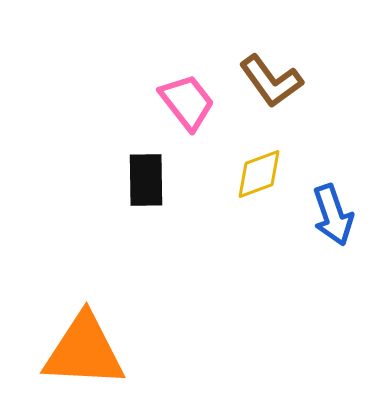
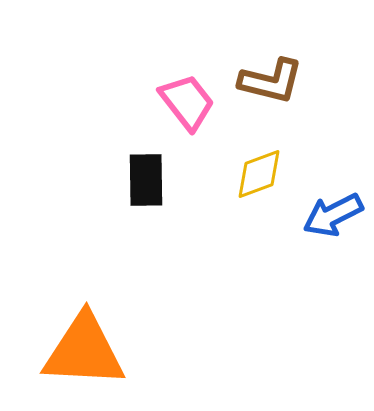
brown L-shape: rotated 40 degrees counterclockwise
blue arrow: rotated 82 degrees clockwise
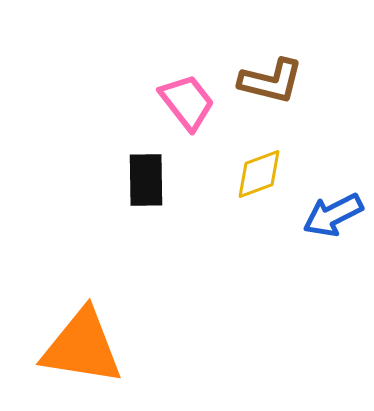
orange triangle: moved 2 px left, 4 px up; rotated 6 degrees clockwise
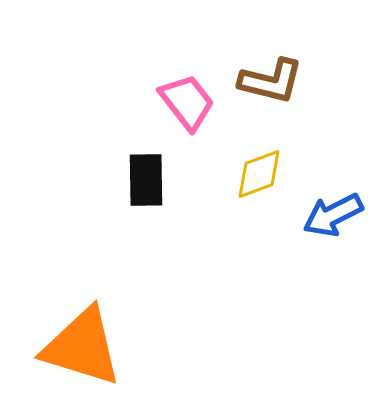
orange triangle: rotated 8 degrees clockwise
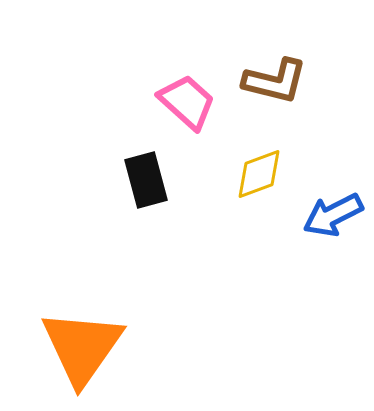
brown L-shape: moved 4 px right
pink trapezoid: rotated 10 degrees counterclockwise
black rectangle: rotated 14 degrees counterclockwise
orange triangle: rotated 48 degrees clockwise
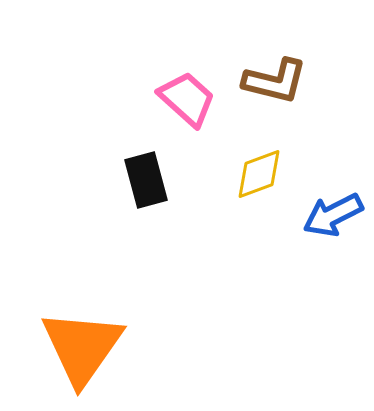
pink trapezoid: moved 3 px up
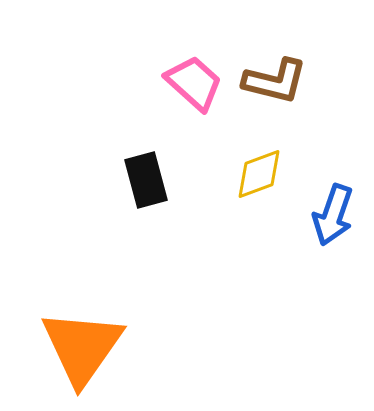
pink trapezoid: moved 7 px right, 16 px up
blue arrow: rotated 44 degrees counterclockwise
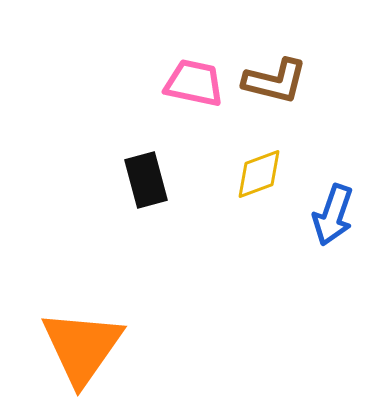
pink trapezoid: rotated 30 degrees counterclockwise
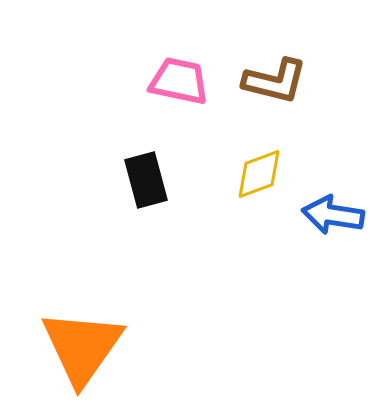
pink trapezoid: moved 15 px left, 2 px up
blue arrow: rotated 80 degrees clockwise
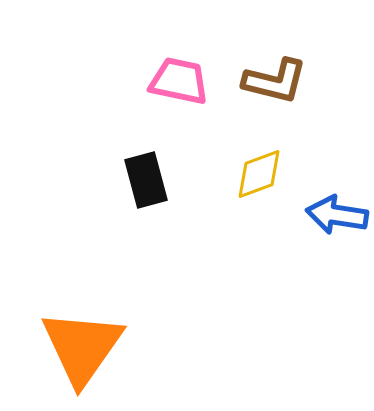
blue arrow: moved 4 px right
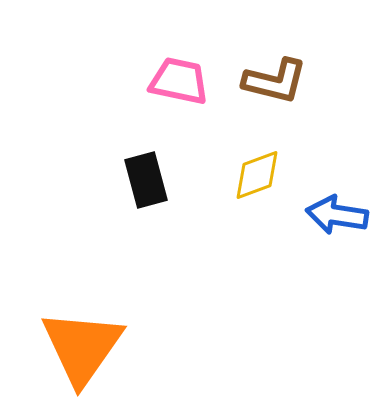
yellow diamond: moved 2 px left, 1 px down
